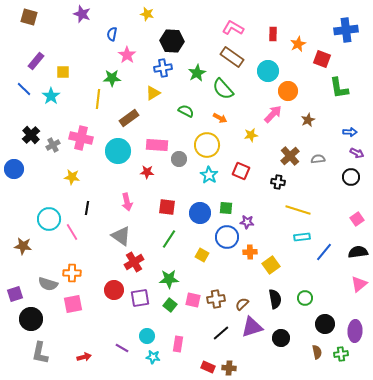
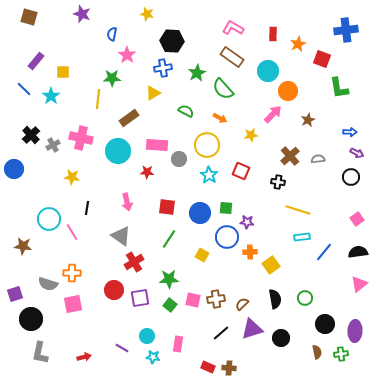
purple triangle at (252, 327): moved 2 px down
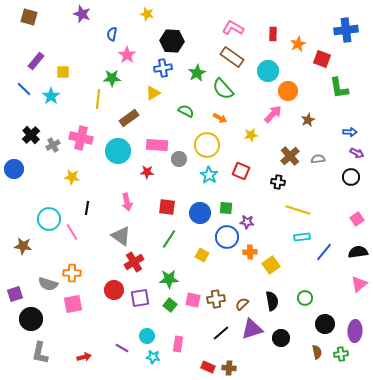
black semicircle at (275, 299): moved 3 px left, 2 px down
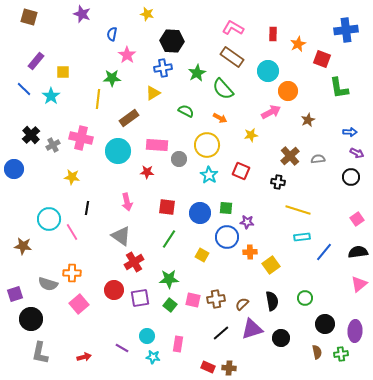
pink arrow at (273, 114): moved 2 px left, 2 px up; rotated 18 degrees clockwise
pink square at (73, 304): moved 6 px right; rotated 30 degrees counterclockwise
